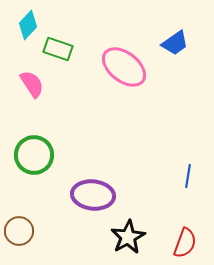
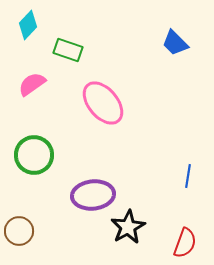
blue trapezoid: rotated 80 degrees clockwise
green rectangle: moved 10 px right, 1 px down
pink ellipse: moved 21 px left, 36 px down; rotated 12 degrees clockwise
pink semicircle: rotated 92 degrees counterclockwise
purple ellipse: rotated 12 degrees counterclockwise
black star: moved 10 px up
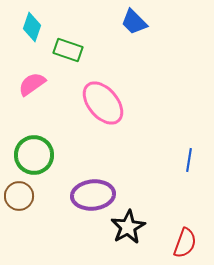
cyan diamond: moved 4 px right, 2 px down; rotated 24 degrees counterclockwise
blue trapezoid: moved 41 px left, 21 px up
blue line: moved 1 px right, 16 px up
brown circle: moved 35 px up
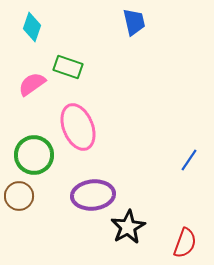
blue trapezoid: rotated 148 degrees counterclockwise
green rectangle: moved 17 px down
pink ellipse: moved 25 px left, 24 px down; rotated 18 degrees clockwise
blue line: rotated 25 degrees clockwise
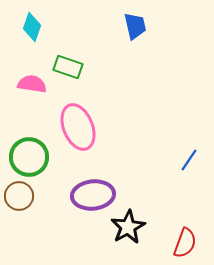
blue trapezoid: moved 1 px right, 4 px down
pink semicircle: rotated 44 degrees clockwise
green circle: moved 5 px left, 2 px down
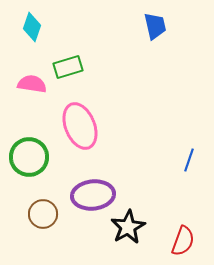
blue trapezoid: moved 20 px right
green rectangle: rotated 36 degrees counterclockwise
pink ellipse: moved 2 px right, 1 px up
blue line: rotated 15 degrees counterclockwise
brown circle: moved 24 px right, 18 px down
red semicircle: moved 2 px left, 2 px up
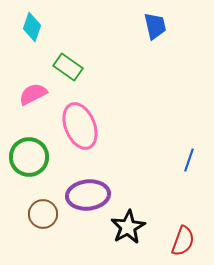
green rectangle: rotated 52 degrees clockwise
pink semicircle: moved 1 px right, 10 px down; rotated 36 degrees counterclockwise
purple ellipse: moved 5 px left
